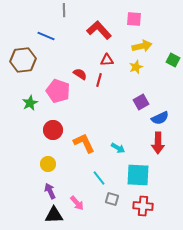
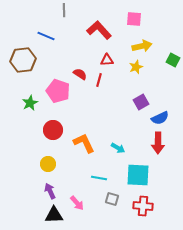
cyan line: rotated 42 degrees counterclockwise
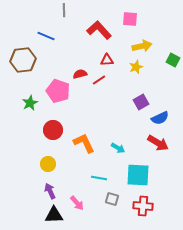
pink square: moved 4 px left
red semicircle: rotated 48 degrees counterclockwise
red line: rotated 40 degrees clockwise
red arrow: rotated 60 degrees counterclockwise
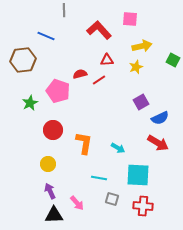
orange L-shape: rotated 35 degrees clockwise
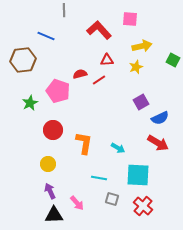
red cross: rotated 36 degrees clockwise
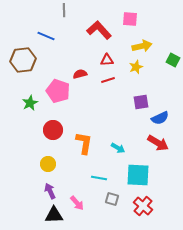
red line: moved 9 px right; rotated 16 degrees clockwise
purple square: rotated 21 degrees clockwise
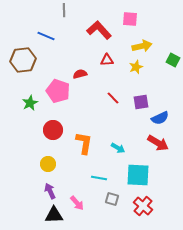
red line: moved 5 px right, 18 px down; rotated 64 degrees clockwise
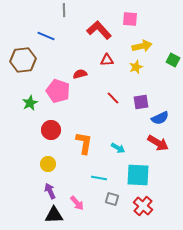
red circle: moved 2 px left
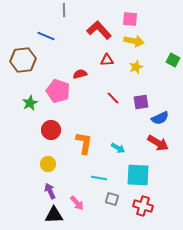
yellow arrow: moved 8 px left, 5 px up; rotated 24 degrees clockwise
red cross: rotated 24 degrees counterclockwise
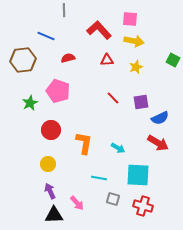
red semicircle: moved 12 px left, 16 px up
gray square: moved 1 px right
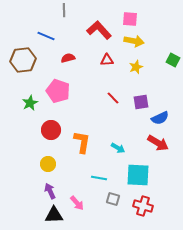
orange L-shape: moved 2 px left, 1 px up
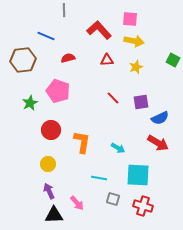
purple arrow: moved 1 px left
